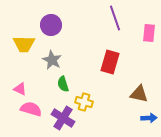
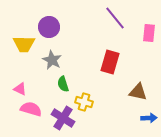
purple line: rotated 20 degrees counterclockwise
purple circle: moved 2 px left, 2 px down
brown triangle: moved 1 px left, 2 px up
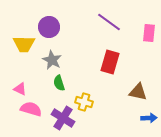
purple line: moved 6 px left, 4 px down; rotated 15 degrees counterclockwise
green semicircle: moved 4 px left, 1 px up
